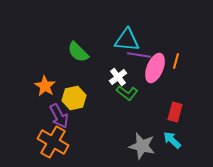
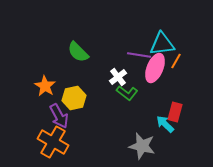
cyan triangle: moved 35 px right, 4 px down; rotated 12 degrees counterclockwise
orange line: rotated 14 degrees clockwise
cyan arrow: moved 7 px left, 16 px up
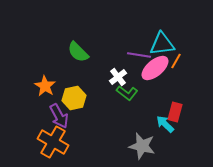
pink ellipse: rotated 28 degrees clockwise
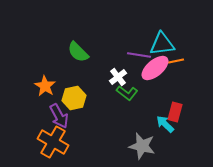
orange line: rotated 49 degrees clockwise
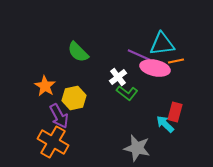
purple line: rotated 15 degrees clockwise
pink ellipse: rotated 52 degrees clockwise
gray star: moved 5 px left, 2 px down
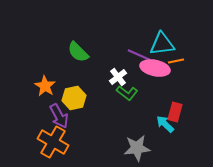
gray star: rotated 20 degrees counterclockwise
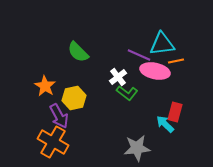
pink ellipse: moved 3 px down
